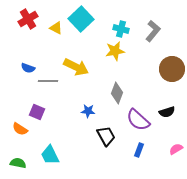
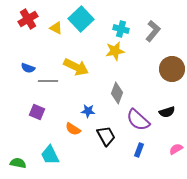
orange semicircle: moved 53 px right
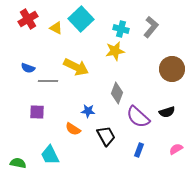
gray L-shape: moved 2 px left, 4 px up
purple square: rotated 21 degrees counterclockwise
purple semicircle: moved 3 px up
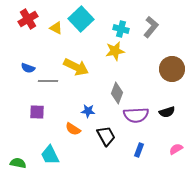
purple semicircle: moved 2 px left, 2 px up; rotated 45 degrees counterclockwise
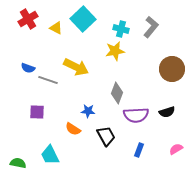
cyan square: moved 2 px right
gray line: moved 1 px up; rotated 18 degrees clockwise
